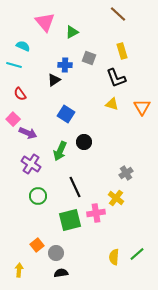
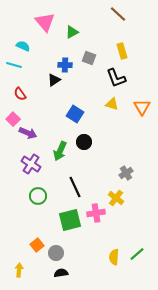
blue square: moved 9 px right
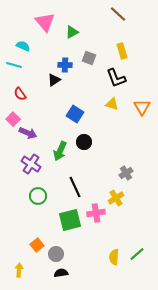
yellow cross: rotated 21 degrees clockwise
gray circle: moved 1 px down
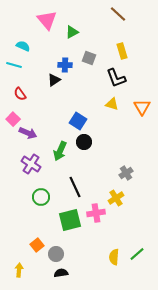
pink triangle: moved 2 px right, 2 px up
blue square: moved 3 px right, 7 px down
green circle: moved 3 px right, 1 px down
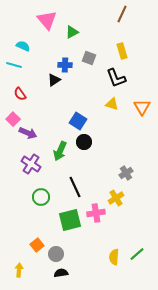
brown line: moved 4 px right; rotated 72 degrees clockwise
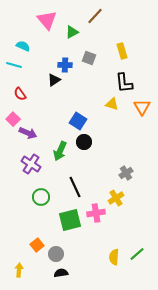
brown line: moved 27 px left, 2 px down; rotated 18 degrees clockwise
black L-shape: moved 8 px right, 5 px down; rotated 15 degrees clockwise
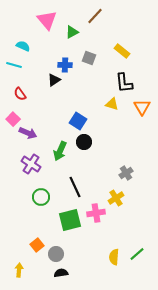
yellow rectangle: rotated 35 degrees counterclockwise
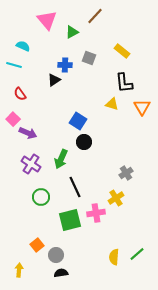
green arrow: moved 1 px right, 8 px down
gray circle: moved 1 px down
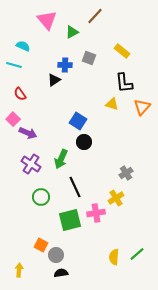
orange triangle: rotated 12 degrees clockwise
orange square: moved 4 px right; rotated 24 degrees counterclockwise
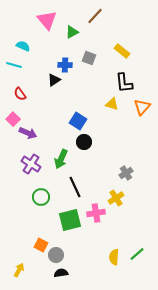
yellow arrow: rotated 24 degrees clockwise
